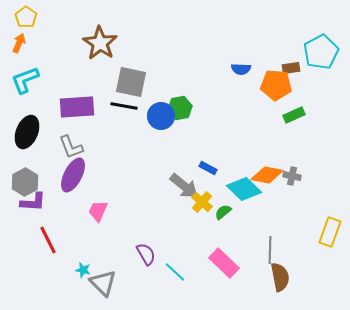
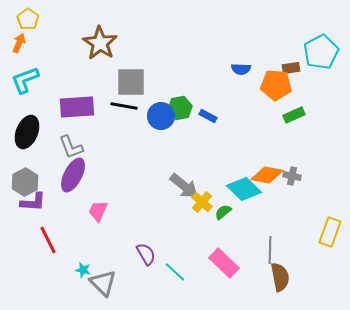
yellow pentagon: moved 2 px right, 2 px down
gray square: rotated 12 degrees counterclockwise
blue rectangle: moved 52 px up
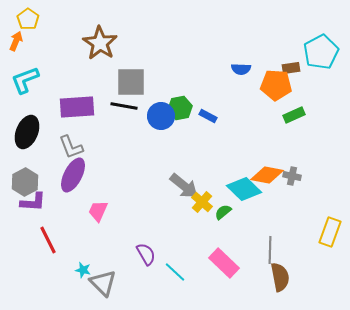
orange arrow: moved 3 px left, 2 px up
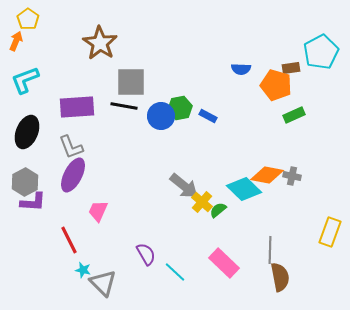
orange pentagon: rotated 12 degrees clockwise
green semicircle: moved 5 px left, 2 px up
red line: moved 21 px right
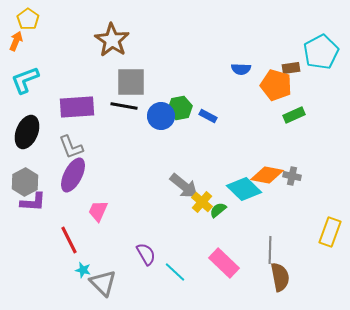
brown star: moved 12 px right, 3 px up
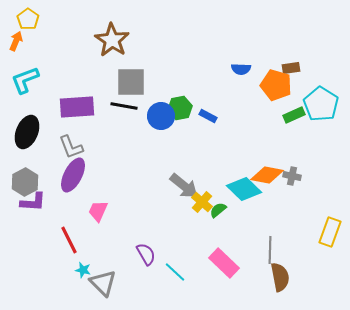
cyan pentagon: moved 52 px down; rotated 12 degrees counterclockwise
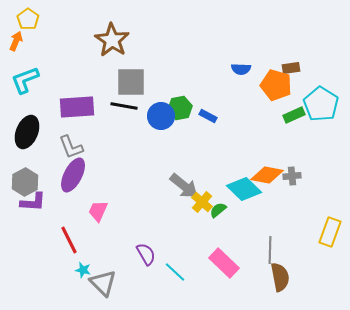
gray cross: rotated 18 degrees counterclockwise
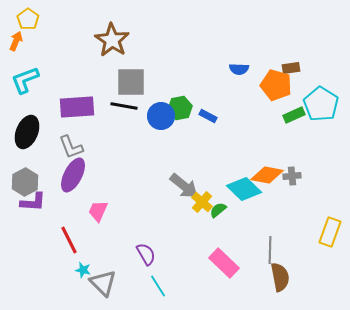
blue semicircle: moved 2 px left
cyan line: moved 17 px left, 14 px down; rotated 15 degrees clockwise
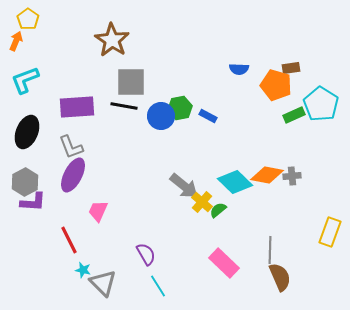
cyan diamond: moved 9 px left, 7 px up
brown semicircle: rotated 12 degrees counterclockwise
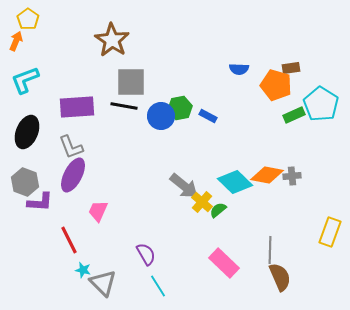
gray hexagon: rotated 12 degrees counterclockwise
purple L-shape: moved 7 px right
